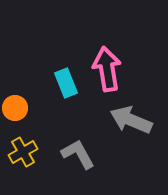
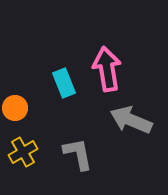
cyan rectangle: moved 2 px left
gray L-shape: rotated 18 degrees clockwise
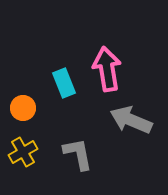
orange circle: moved 8 px right
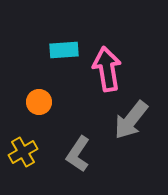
cyan rectangle: moved 33 px up; rotated 72 degrees counterclockwise
orange circle: moved 16 px right, 6 px up
gray arrow: rotated 75 degrees counterclockwise
gray L-shape: rotated 135 degrees counterclockwise
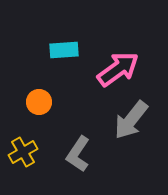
pink arrow: moved 11 px right; rotated 63 degrees clockwise
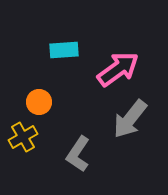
gray arrow: moved 1 px left, 1 px up
yellow cross: moved 15 px up
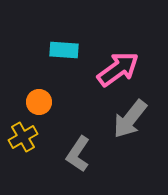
cyan rectangle: rotated 8 degrees clockwise
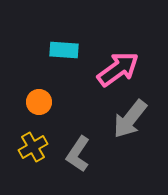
yellow cross: moved 10 px right, 10 px down
